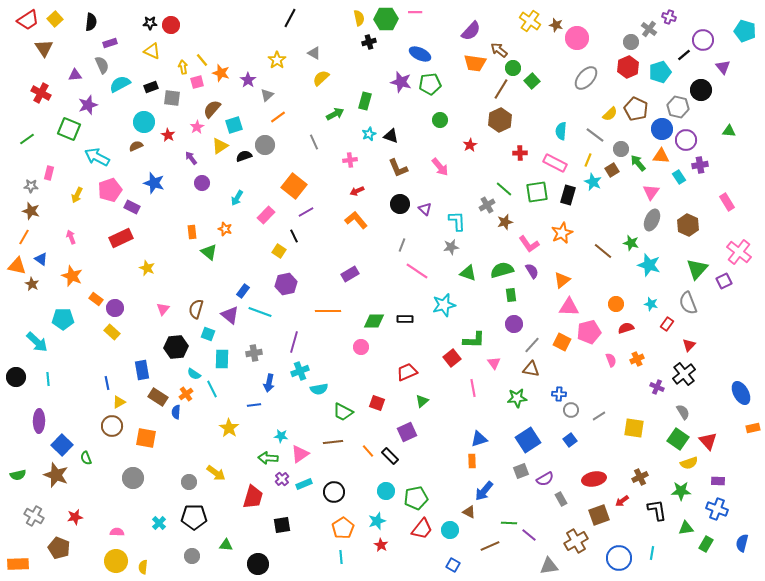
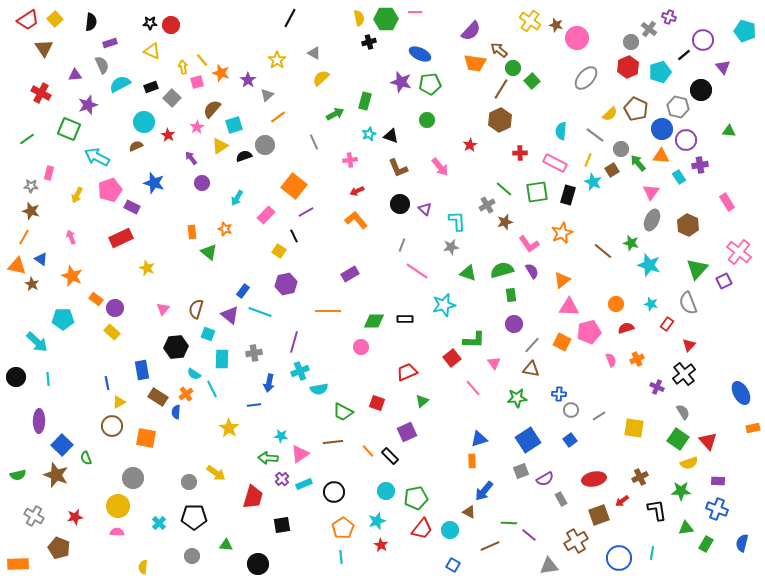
gray square at (172, 98): rotated 36 degrees clockwise
green circle at (440, 120): moved 13 px left
pink line at (473, 388): rotated 30 degrees counterclockwise
yellow circle at (116, 561): moved 2 px right, 55 px up
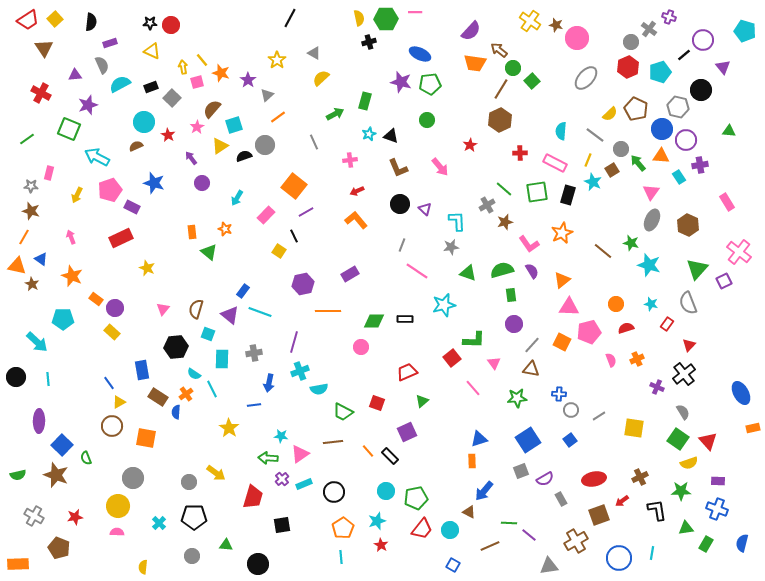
purple hexagon at (286, 284): moved 17 px right
blue line at (107, 383): moved 2 px right; rotated 24 degrees counterclockwise
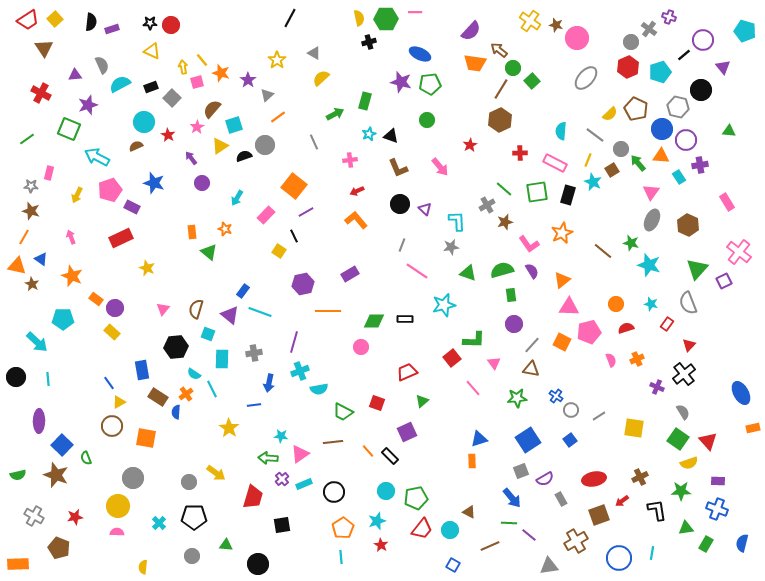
purple rectangle at (110, 43): moved 2 px right, 14 px up
blue cross at (559, 394): moved 3 px left, 2 px down; rotated 32 degrees clockwise
blue arrow at (484, 491): moved 28 px right, 7 px down; rotated 80 degrees counterclockwise
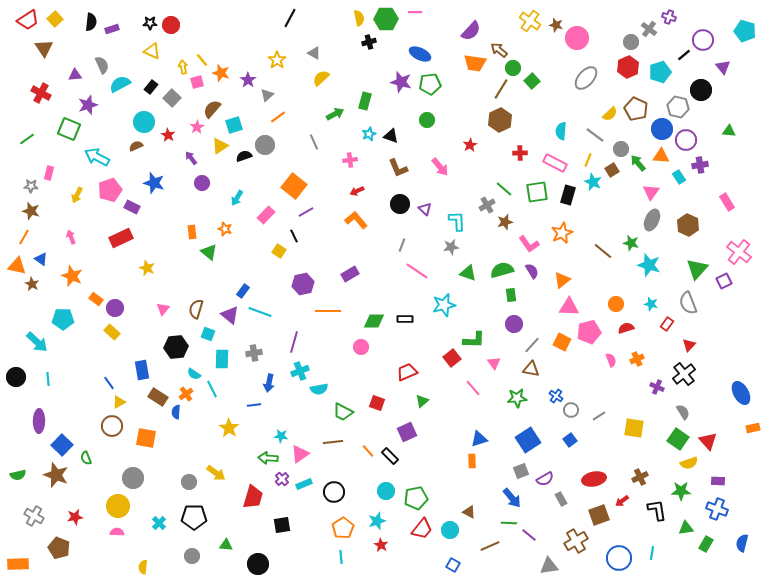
black rectangle at (151, 87): rotated 32 degrees counterclockwise
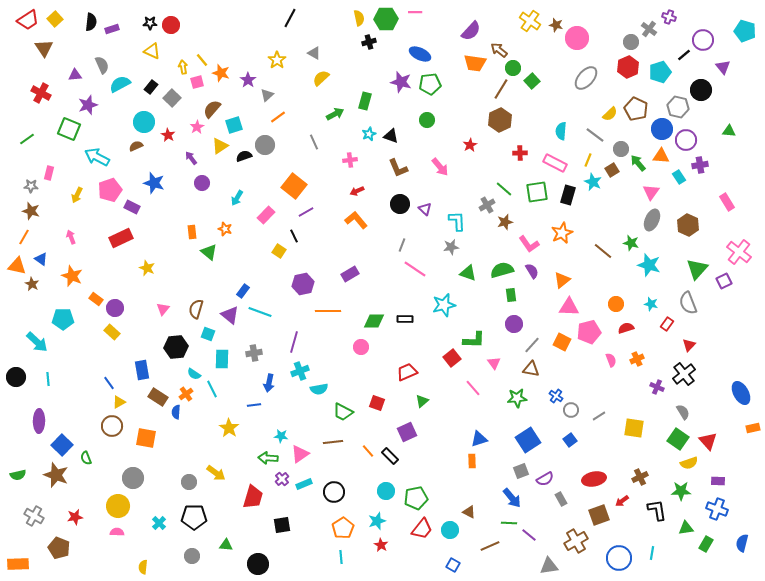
pink line at (417, 271): moved 2 px left, 2 px up
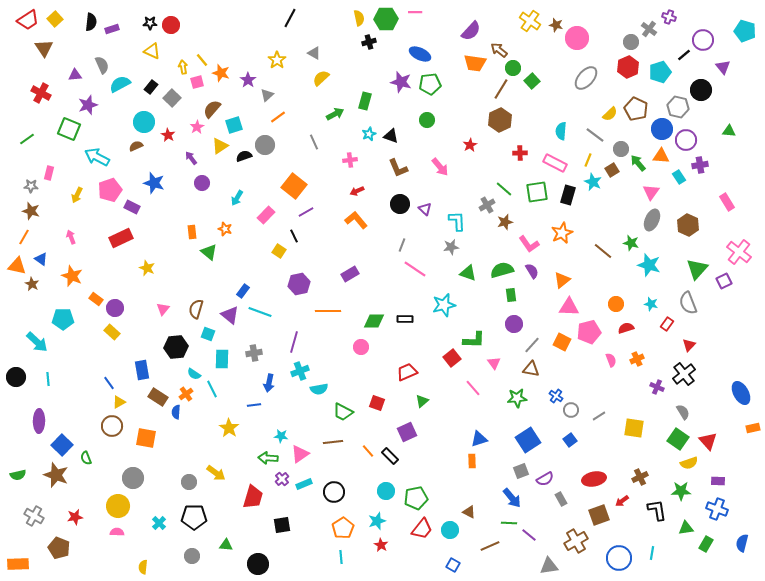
purple hexagon at (303, 284): moved 4 px left
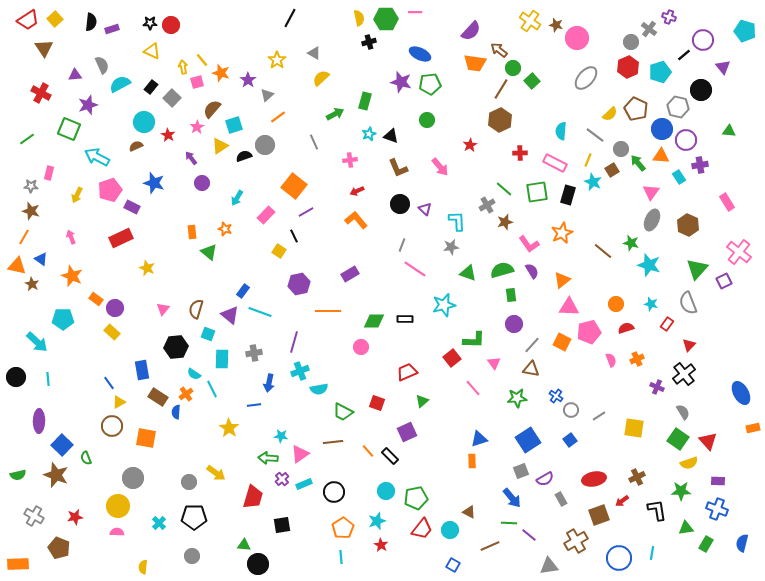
brown cross at (640, 477): moved 3 px left
green triangle at (226, 545): moved 18 px right
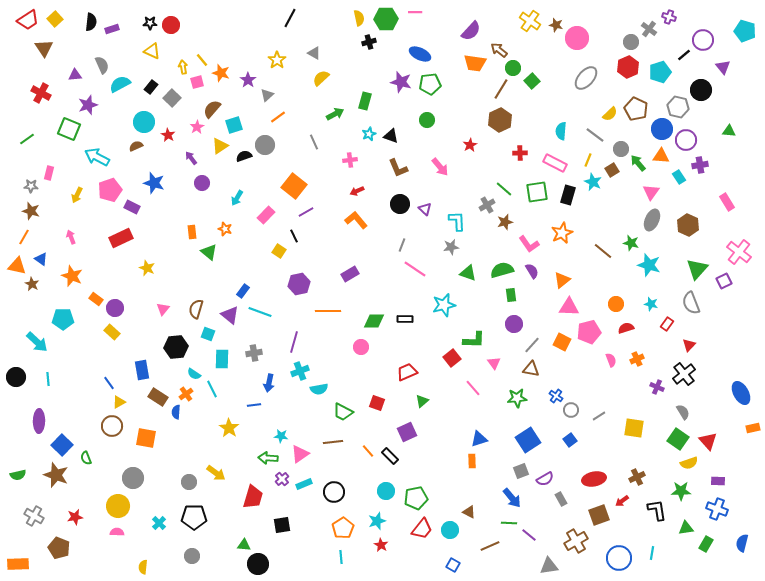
gray semicircle at (688, 303): moved 3 px right
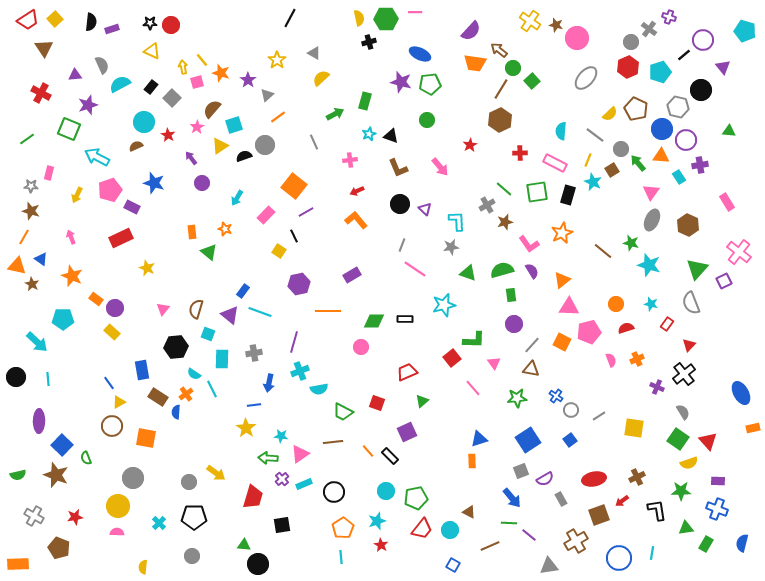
purple rectangle at (350, 274): moved 2 px right, 1 px down
yellow star at (229, 428): moved 17 px right
